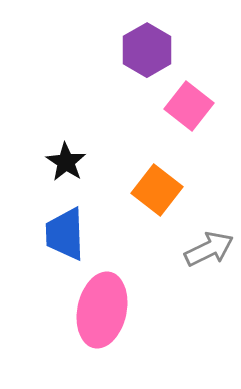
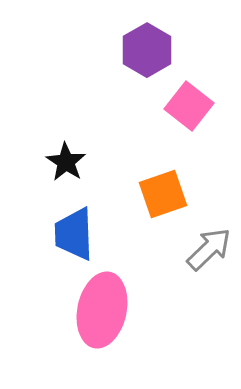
orange square: moved 6 px right, 4 px down; rotated 33 degrees clockwise
blue trapezoid: moved 9 px right
gray arrow: rotated 18 degrees counterclockwise
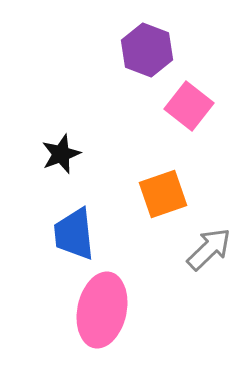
purple hexagon: rotated 9 degrees counterclockwise
black star: moved 5 px left, 8 px up; rotated 18 degrees clockwise
blue trapezoid: rotated 4 degrees counterclockwise
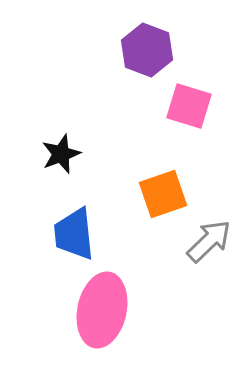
pink square: rotated 21 degrees counterclockwise
gray arrow: moved 8 px up
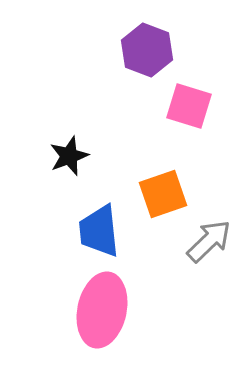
black star: moved 8 px right, 2 px down
blue trapezoid: moved 25 px right, 3 px up
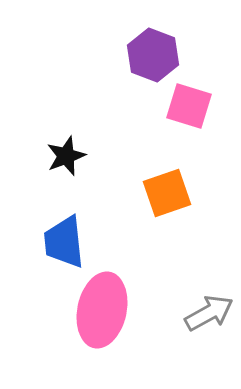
purple hexagon: moved 6 px right, 5 px down
black star: moved 3 px left
orange square: moved 4 px right, 1 px up
blue trapezoid: moved 35 px left, 11 px down
gray arrow: moved 72 px down; rotated 15 degrees clockwise
